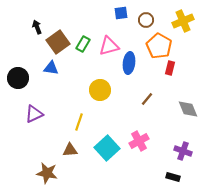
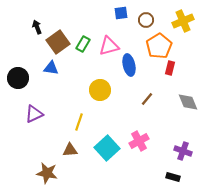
orange pentagon: rotated 10 degrees clockwise
blue ellipse: moved 2 px down; rotated 20 degrees counterclockwise
gray diamond: moved 7 px up
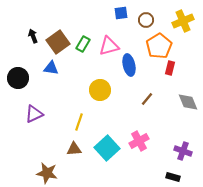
black arrow: moved 4 px left, 9 px down
brown triangle: moved 4 px right, 1 px up
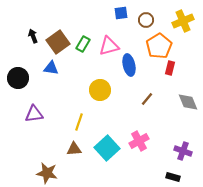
purple triangle: rotated 18 degrees clockwise
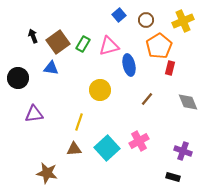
blue square: moved 2 px left, 2 px down; rotated 32 degrees counterclockwise
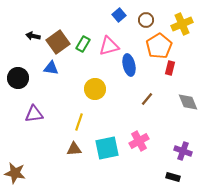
yellow cross: moved 1 px left, 3 px down
black arrow: rotated 56 degrees counterclockwise
yellow circle: moved 5 px left, 1 px up
cyan square: rotated 30 degrees clockwise
brown star: moved 32 px left
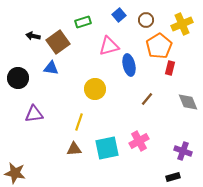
green rectangle: moved 22 px up; rotated 42 degrees clockwise
black rectangle: rotated 32 degrees counterclockwise
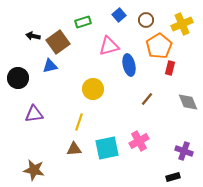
blue triangle: moved 1 px left, 2 px up; rotated 21 degrees counterclockwise
yellow circle: moved 2 px left
purple cross: moved 1 px right
brown star: moved 19 px right, 3 px up
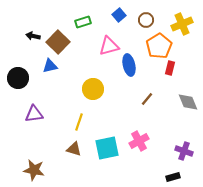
brown square: rotated 10 degrees counterclockwise
brown triangle: rotated 21 degrees clockwise
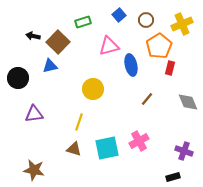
blue ellipse: moved 2 px right
